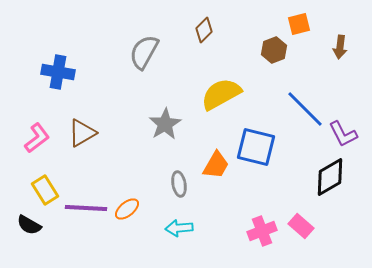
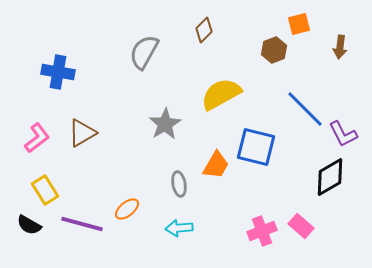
purple line: moved 4 px left, 16 px down; rotated 12 degrees clockwise
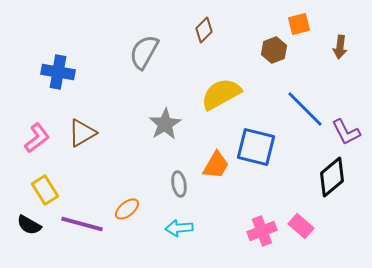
purple L-shape: moved 3 px right, 2 px up
black diamond: moved 2 px right; rotated 9 degrees counterclockwise
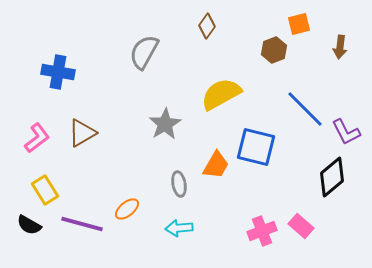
brown diamond: moved 3 px right, 4 px up; rotated 10 degrees counterclockwise
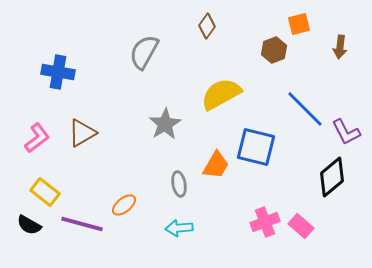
yellow rectangle: moved 2 px down; rotated 20 degrees counterclockwise
orange ellipse: moved 3 px left, 4 px up
pink cross: moved 3 px right, 9 px up
